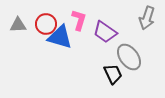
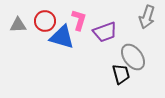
gray arrow: moved 1 px up
red circle: moved 1 px left, 3 px up
purple trapezoid: rotated 55 degrees counterclockwise
blue triangle: moved 2 px right
gray ellipse: moved 4 px right
black trapezoid: moved 8 px right; rotated 10 degrees clockwise
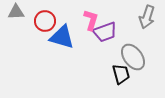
pink L-shape: moved 12 px right
gray triangle: moved 2 px left, 13 px up
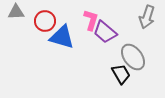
purple trapezoid: rotated 60 degrees clockwise
black trapezoid: rotated 15 degrees counterclockwise
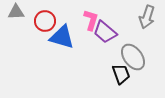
black trapezoid: rotated 10 degrees clockwise
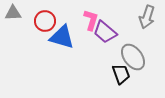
gray triangle: moved 3 px left, 1 px down
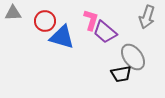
black trapezoid: rotated 100 degrees clockwise
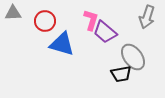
blue triangle: moved 7 px down
